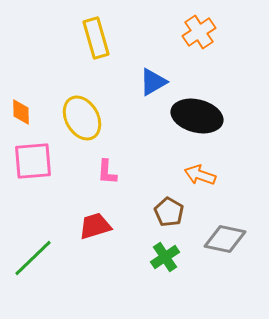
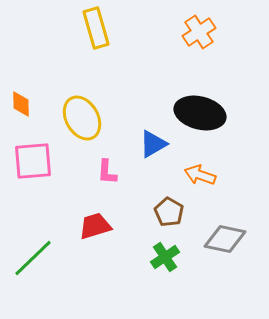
yellow rectangle: moved 10 px up
blue triangle: moved 62 px down
orange diamond: moved 8 px up
black ellipse: moved 3 px right, 3 px up
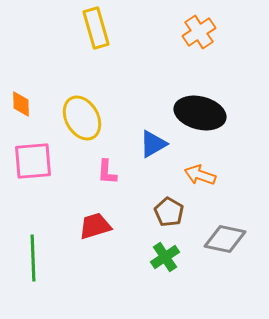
green line: rotated 48 degrees counterclockwise
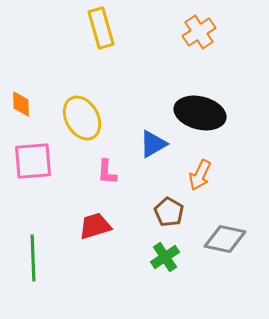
yellow rectangle: moved 5 px right
orange arrow: rotated 84 degrees counterclockwise
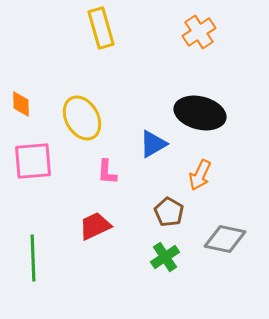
red trapezoid: rotated 8 degrees counterclockwise
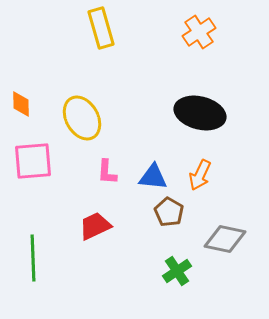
blue triangle: moved 33 px down; rotated 36 degrees clockwise
green cross: moved 12 px right, 14 px down
